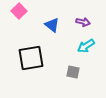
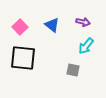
pink square: moved 1 px right, 16 px down
cyan arrow: rotated 18 degrees counterclockwise
black square: moved 8 px left; rotated 16 degrees clockwise
gray square: moved 2 px up
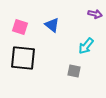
purple arrow: moved 12 px right, 8 px up
pink square: rotated 28 degrees counterclockwise
gray square: moved 1 px right, 1 px down
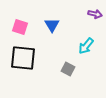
blue triangle: rotated 21 degrees clockwise
gray square: moved 6 px left, 2 px up; rotated 16 degrees clockwise
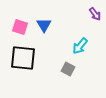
purple arrow: rotated 40 degrees clockwise
blue triangle: moved 8 px left
cyan arrow: moved 6 px left
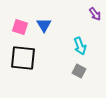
cyan arrow: rotated 60 degrees counterclockwise
gray square: moved 11 px right, 2 px down
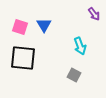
purple arrow: moved 1 px left
gray square: moved 5 px left, 4 px down
